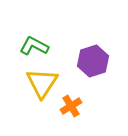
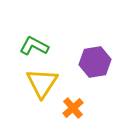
purple hexagon: moved 2 px right, 1 px down; rotated 8 degrees clockwise
orange cross: moved 2 px right, 2 px down; rotated 10 degrees counterclockwise
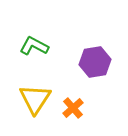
yellow triangle: moved 7 px left, 16 px down
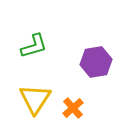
green L-shape: rotated 136 degrees clockwise
purple hexagon: moved 1 px right
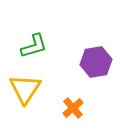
yellow triangle: moved 10 px left, 10 px up
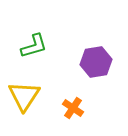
yellow triangle: moved 1 px left, 7 px down
orange cross: rotated 15 degrees counterclockwise
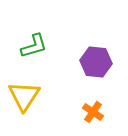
purple hexagon: rotated 16 degrees clockwise
orange cross: moved 20 px right, 4 px down
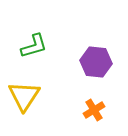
orange cross: moved 1 px right, 2 px up; rotated 25 degrees clockwise
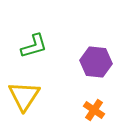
orange cross: rotated 25 degrees counterclockwise
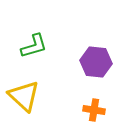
yellow triangle: rotated 20 degrees counterclockwise
orange cross: rotated 25 degrees counterclockwise
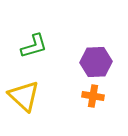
purple hexagon: rotated 8 degrees counterclockwise
orange cross: moved 1 px left, 14 px up
